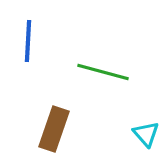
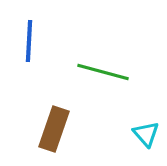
blue line: moved 1 px right
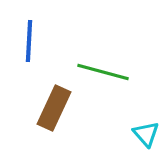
brown rectangle: moved 21 px up; rotated 6 degrees clockwise
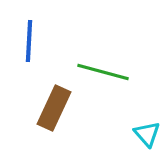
cyan triangle: moved 1 px right
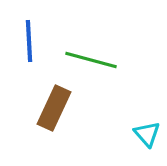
blue line: rotated 6 degrees counterclockwise
green line: moved 12 px left, 12 px up
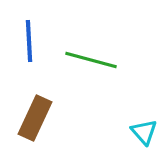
brown rectangle: moved 19 px left, 10 px down
cyan triangle: moved 3 px left, 2 px up
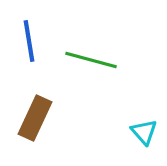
blue line: rotated 6 degrees counterclockwise
